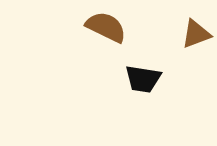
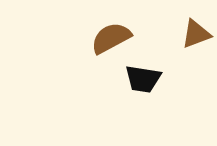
brown semicircle: moved 5 px right, 11 px down; rotated 54 degrees counterclockwise
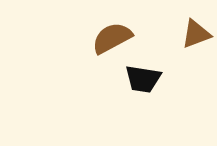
brown semicircle: moved 1 px right
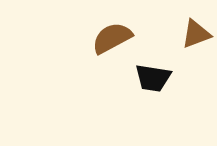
black trapezoid: moved 10 px right, 1 px up
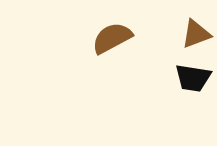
black trapezoid: moved 40 px right
